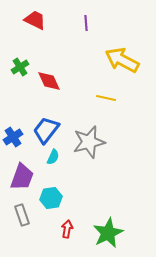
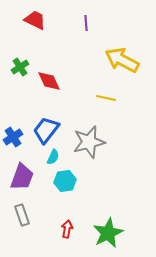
cyan hexagon: moved 14 px right, 17 px up
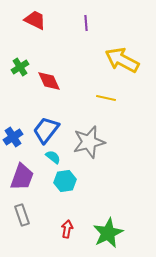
cyan semicircle: rotated 77 degrees counterclockwise
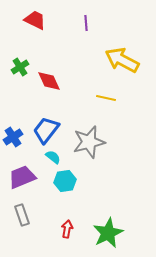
purple trapezoid: rotated 132 degrees counterclockwise
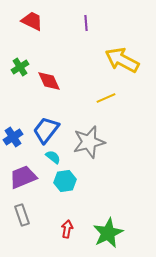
red trapezoid: moved 3 px left, 1 px down
yellow line: rotated 36 degrees counterclockwise
purple trapezoid: moved 1 px right
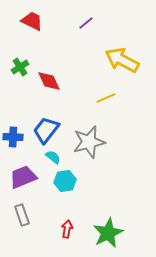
purple line: rotated 56 degrees clockwise
blue cross: rotated 36 degrees clockwise
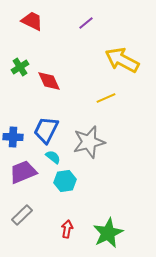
blue trapezoid: rotated 12 degrees counterclockwise
purple trapezoid: moved 5 px up
gray rectangle: rotated 65 degrees clockwise
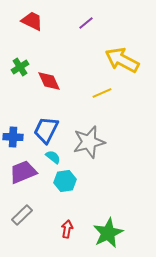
yellow line: moved 4 px left, 5 px up
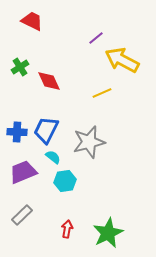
purple line: moved 10 px right, 15 px down
blue cross: moved 4 px right, 5 px up
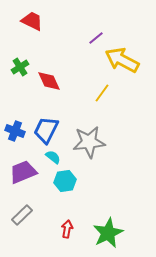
yellow line: rotated 30 degrees counterclockwise
blue cross: moved 2 px left, 1 px up; rotated 18 degrees clockwise
gray star: rotated 8 degrees clockwise
